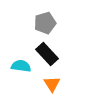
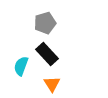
cyan semicircle: rotated 78 degrees counterclockwise
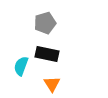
black rectangle: rotated 35 degrees counterclockwise
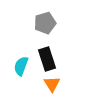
black rectangle: moved 5 px down; rotated 60 degrees clockwise
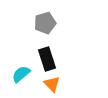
cyan semicircle: moved 8 px down; rotated 30 degrees clockwise
orange triangle: rotated 12 degrees counterclockwise
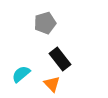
black rectangle: moved 13 px right; rotated 20 degrees counterclockwise
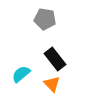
gray pentagon: moved 4 px up; rotated 25 degrees clockwise
black rectangle: moved 5 px left
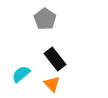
gray pentagon: rotated 25 degrees clockwise
